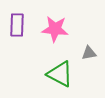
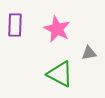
purple rectangle: moved 2 px left
pink star: moved 2 px right; rotated 20 degrees clockwise
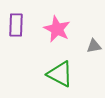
purple rectangle: moved 1 px right
gray triangle: moved 5 px right, 7 px up
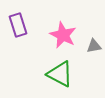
purple rectangle: moved 2 px right; rotated 20 degrees counterclockwise
pink star: moved 6 px right, 6 px down
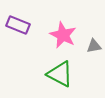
purple rectangle: rotated 50 degrees counterclockwise
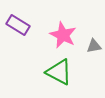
purple rectangle: rotated 10 degrees clockwise
green triangle: moved 1 px left, 2 px up
